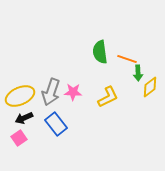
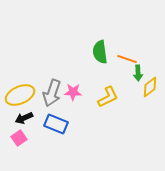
gray arrow: moved 1 px right, 1 px down
yellow ellipse: moved 1 px up
blue rectangle: rotated 30 degrees counterclockwise
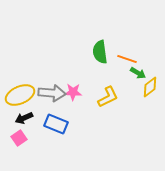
green arrow: rotated 56 degrees counterclockwise
gray arrow: rotated 104 degrees counterclockwise
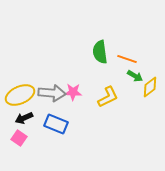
green arrow: moved 3 px left, 3 px down
pink square: rotated 21 degrees counterclockwise
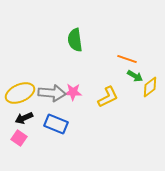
green semicircle: moved 25 px left, 12 px up
yellow ellipse: moved 2 px up
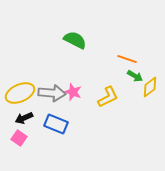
green semicircle: rotated 125 degrees clockwise
pink star: rotated 18 degrees clockwise
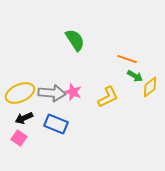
green semicircle: rotated 30 degrees clockwise
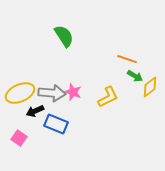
green semicircle: moved 11 px left, 4 px up
black arrow: moved 11 px right, 7 px up
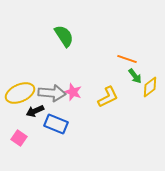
green arrow: rotated 21 degrees clockwise
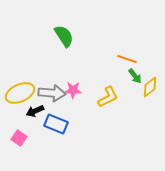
pink star: moved 2 px up; rotated 18 degrees counterclockwise
